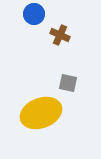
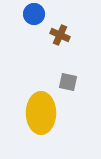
gray square: moved 1 px up
yellow ellipse: rotated 69 degrees counterclockwise
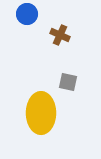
blue circle: moved 7 px left
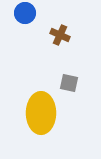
blue circle: moved 2 px left, 1 px up
gray square: moved 1 px right, 1 px down
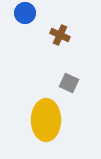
gray square: rotated 12 degrees clockwise
yellow ellipse: moved 5 px right, 7 px down
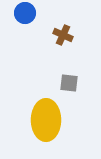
brown cross: moved 3 px right
gray square: rotated 18 degrees counterclockwise
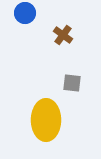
brown cross: rotated 12 degrees clockwise
gray square: moved 3 px right
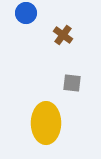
blue circle: moved 1 px right
yellow ellipse: moved 3 px down
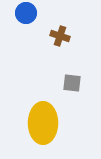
brown cross: moved 3 px left, 1 px down; rotated 18 degrees counterclockwise
yellow ellipse: moved 3 px left
